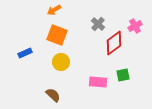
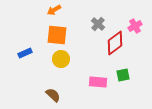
orange square: rotated 15 degrees counterclockwise
red diamond: moved 1 px right
yellow circle: moved 3 px up
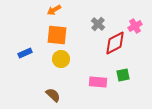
red diamond: rotated 10 degrees clockwise
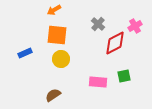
green square: moved 1 px right, 1 px down
brown semicircle: rotated 77 degrees counterclockwise
